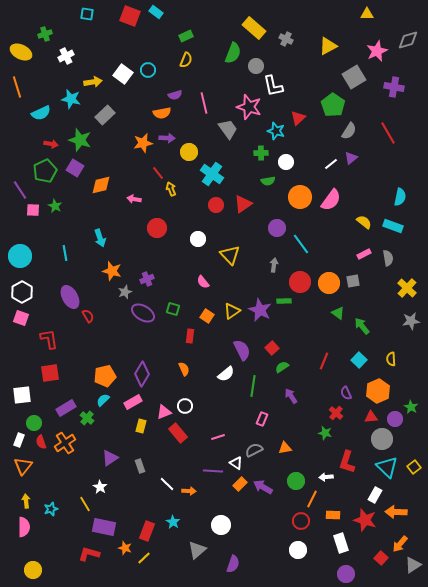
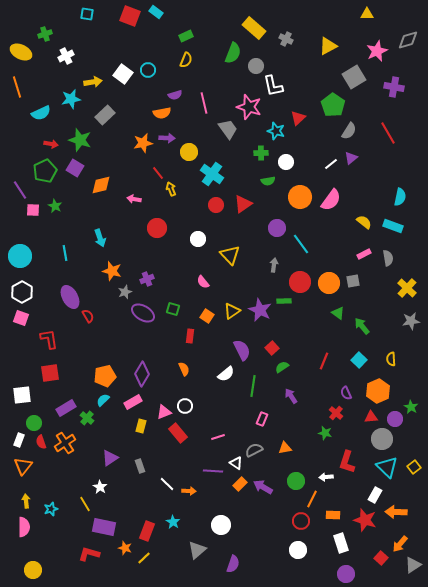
cyan star at (71, 99): rotated 24 degrees counterclockwise
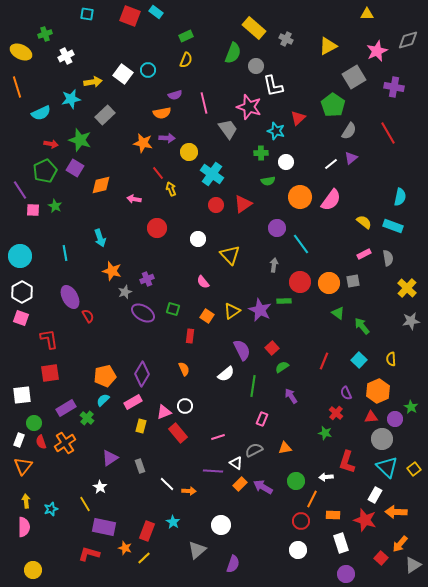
orange star at (143, 143): rotated 24 degrees clockwise
yellow square at (414, 467): moved 2 px down
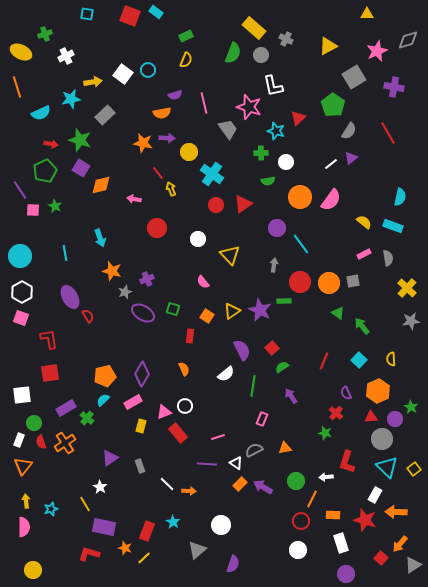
gray circle at (256, 66): moved 5 px right, 11 px up
purple square at (75, 168): moved 6 px right
purple line at (213, 471): moved 6 px left, 7 px up
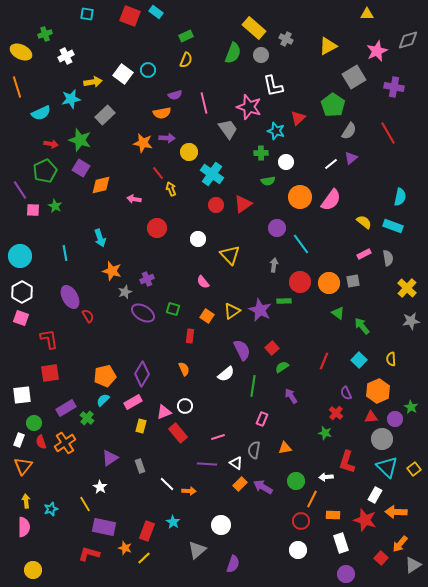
gray semicircle at (254, 450): rotated 54 degrees counterclockwise
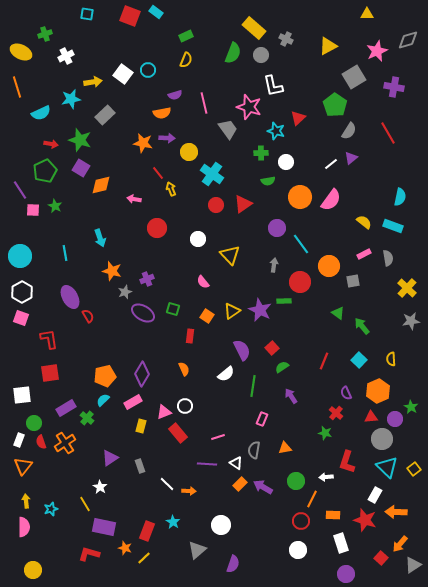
green pentagon at (333, 105): moved 2 px right
orange circle at (329, 283): moved 17 px up
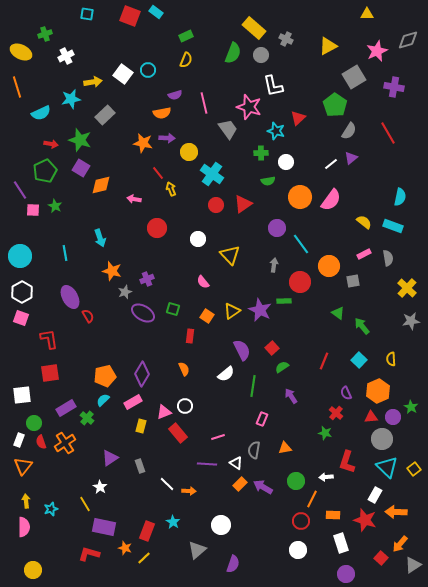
purple circle at (395, 419): moved 2 px left, 2 px up
